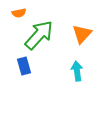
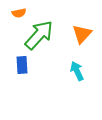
blue rectangle: moved 2 px left, 1 px up; rotated 12 degrees clockwise
cyan arrow: rotated 18 degrees counterclockwise
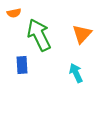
orange semicircle: moved 5 px left
green arrow: rotated 68 degrees counterclockwise
cyan arrow: moved 1 px left, 2 px down
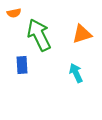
orange triangle: rotated 30 degrees clockwise
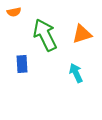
orange semicircle: moved 1 px up
green arrow: moved 6 px right
blue rectangle: moved 1 px up
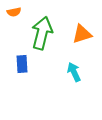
green arrow: moved 3 px left, 2 px up; rotated 40 degrees clockwise
cyan arrow: moved 2 px left, 1 px up
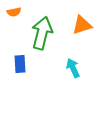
orange triangle: moved 9 px up
blue rectangle: moved 2 px left
cyan arrow: moved 1 px left, 4 px up
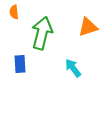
orange semicircle: rotated 96 degrees clockwise
orange triangle: moved 6 px right, 2 px down
cyan arrow: rotated 12 degrees counterclockwise
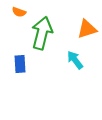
orange semicircle: moved 5 px right; rotated 64 degrees counterclockwise
orange triangle: moved 1 px left, 2 px down
cyan arrow: moved 2 px right, 8 px up
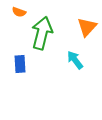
orange triangle: moved 2 px up; rotated 30 degrees counterclockwise
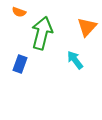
blue rectangle: rotated 24 degrees clockwise
